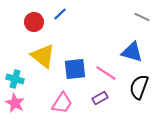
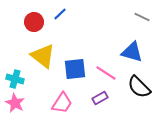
black semicircle: rotated 65 degrees counterclockwise
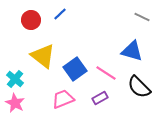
red circle: moved 3 px left, 2 px up
blue triangle: moved 1 px up
blue square: rotated 30 degrees counterclockwise
cyan cross: rotated 24 degrees clockwise
pink trapezoid: moved 1 px right, 4 px up; rotated 145 degrees counterclockwise
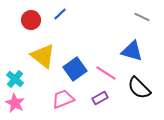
black semicircle: moved 1 px down
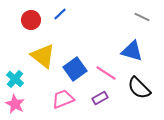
pink star: moved 1 px down
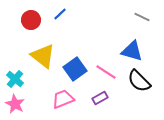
pink line: moved 1 px up
black semicircle: moved 7 px up
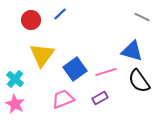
yellow triangle: moved 1 px left, 1 px up; rotated 28 degrees clockwise
pink line: rotated 50 degrees counterclockwise
black semicircle: rotated 10 degrees clockwise
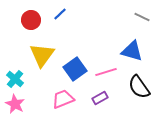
black semicircle: moved 6 px down
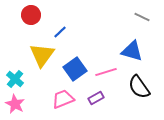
blue line: moved 18 px down
red circle: moved 5 px up
purple rectangle: moved 4 px left
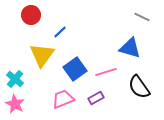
blue triangle: moved 2 px left, 3 px up
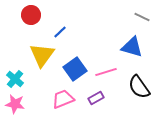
blue triangle: moved 2 px right, 1 px up
pink star: rotated 18 degrees counterclockwise
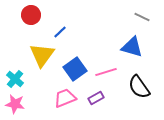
pink trapezoid: moved 2 px right, 1 px up
